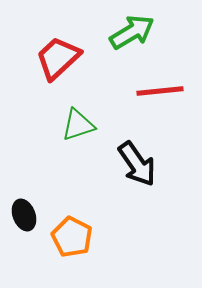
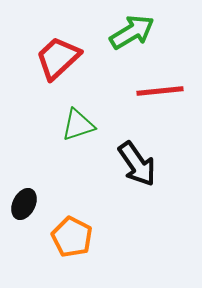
black ellipse: moved 11 px up; rotated 48 degrees clockwise
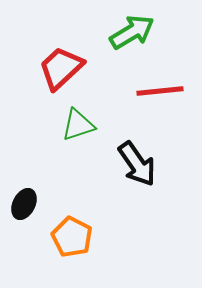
red trapezoid: moved 3 px right, 10 px down
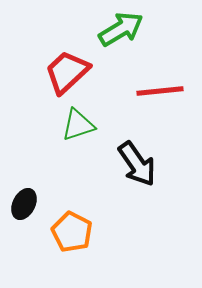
green arrow: moved 11 px left, 3 px up
red trapezoid: moved 6 px right, 4 px down
orange pentagon: moved 5 px up
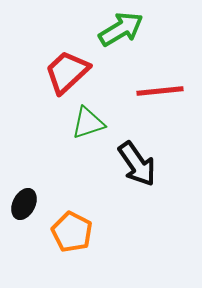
green triangle: moved 10 px right, 2 px up
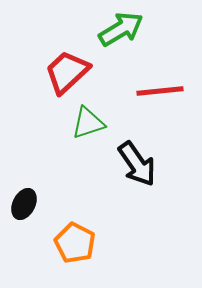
orange pentagon: moved 3 px right, 11 px down
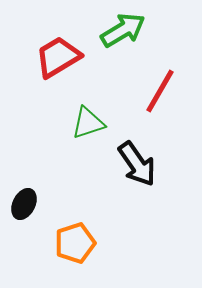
green arrow: moved 2 px right, 1 px down
red trapezoid: moved 9 px left, 15 px up; rotated 12 degrees clockwise
red line: rotated 54 degrees counterclockwise
orange pentagon: rotated 27 degrees clockwise
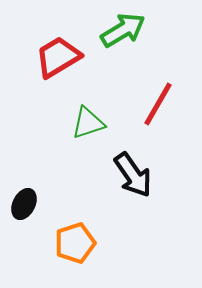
red line: moved 2 px left, 13 px down
black arrow: moved 4 px left, 11 px down
